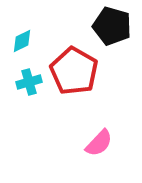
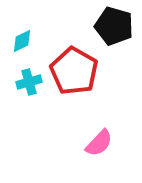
black pentagon: moved 2 px right
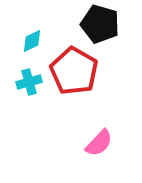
black pentagon: moved 14 px left, 2 px up
cyan diamond: moved 10 px right
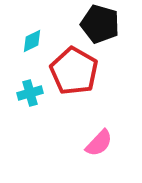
cyan cross: moved 1 px right, 11 px down
